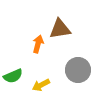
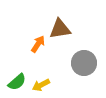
orange arrow: rotated 18 degrees clockwise
gray circle: moved 6 px right, 7 px up
green semicircle: moved 4 px right, 6 px down; rotated 18 degrees counterclockwise
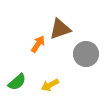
brown triangle: rotated 10 degrees counterclockwise
gray circle: moved 2 px right, 9 px up
yellow arrow: moved 9 px right
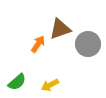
gray circle: moved 2 px right, 10 px up
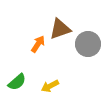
yellow arrow: moved 1 px down
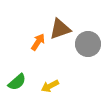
orange arrow: moved 2 px up
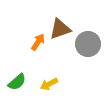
yellow arrow: moved 1 px left, 2 px up
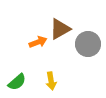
brown triangle: rotated 10 degrees counterclockwise
orange arrow: rotated 36 degrees clockwise
yellow arrow: moved 2 px right, 3 px up; rotated 72 degrees counterclockwise
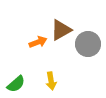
brown triangle: moved 1 px right, 1 px down
green semicircle: moved 1 px left, 2 px down
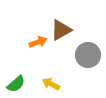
gray circle: moved 11 px down
yellow arrow: moved 3 px down; rotated 126 degrees clockwise
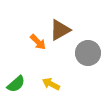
brown triangle: moved 1 px left
orange arrow: rotated 66 degrees clockwise
gray circle: moved 2 px up
